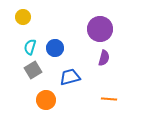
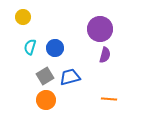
purple semicircle: moved 1 px right, 3 px up
gray square: moved 12 px right, 6 px down
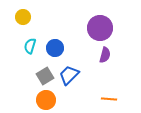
purple circle: moved 1 px up
cyan semicircle: moved 1 px up
blue trapezoid: moved 1 px left, 2 px up; rotated 30 degrees counterclockwise
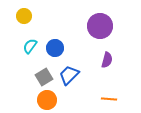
yellow circle: moved 1 px right, 1 px up
purple circle: moved 2 px up
cyan semicircle: rotated 21 degrees clockwise
purple semicircle: moved 2 px right, 5 px down
gray square: moved 1 px left, 1 px down
orange circle: moved 1 px right
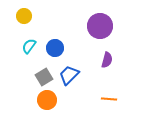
cyan semicircle: moved 1 px left
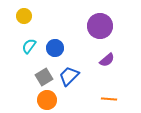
purple semicircle: rotated 35 degrees clockwise
blue trapezoid: moved 1 px down
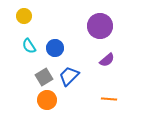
cyan semicircle: rotated 70 degrees counterclockwise
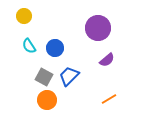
purple circle: moved 2 px left, 2 px down
gray square: rotated 30 degrees counterclockwise
orange line: rotated 35 degrees counterclockwise
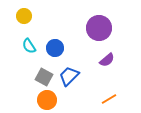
purple circle: moved 1 px right
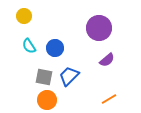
gray square: rotated 18 degrees counterclockwise
